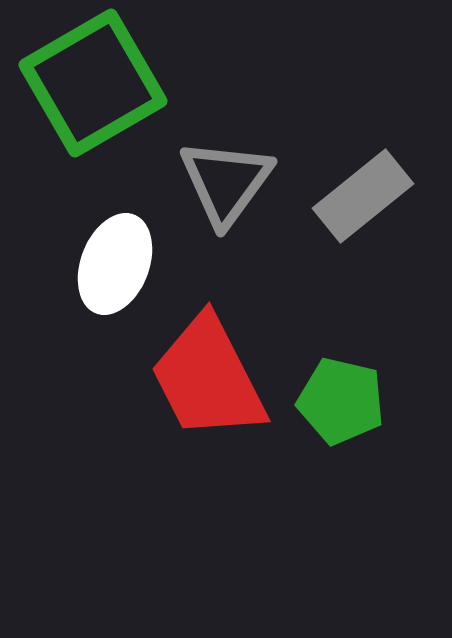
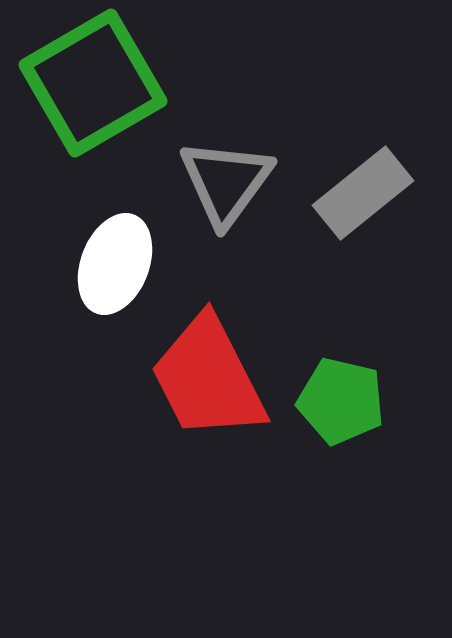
gray rectangle: moved 3 px up
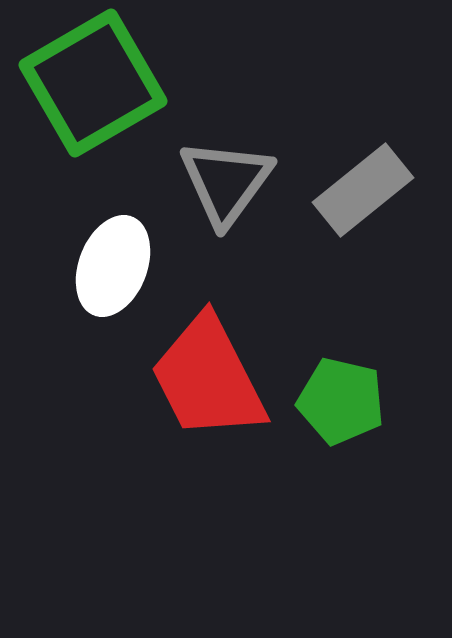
gray rectangle: moved 3 px up
white ellipse: moved 2 px left, 2 px down
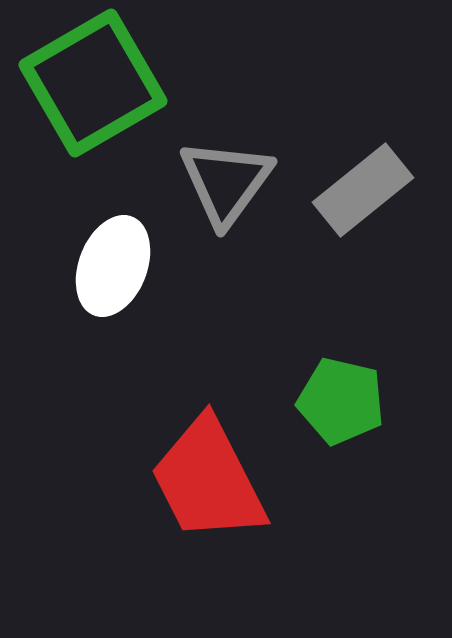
red trapezoid: moved 102 px down
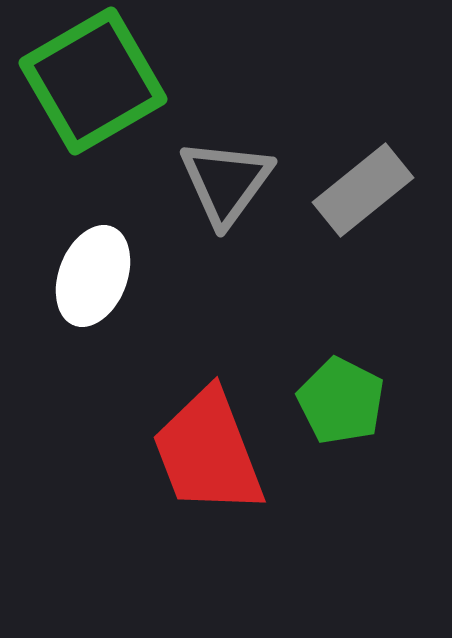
green square: moved 2 px up
white ellipse: moved 20 px left, 10 px down
green pentagon: rotated 14 degrees clockwise
red trapezoid: moved 28 px up; rotated 6 degrees clockwise
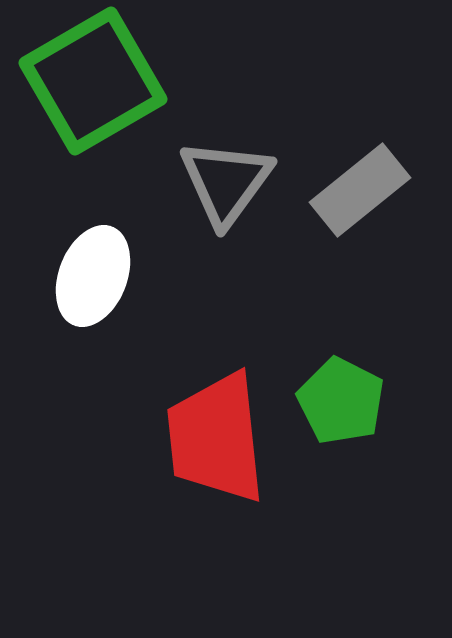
gray rectangle: moved 3 px left
red trapezoid: moved 8 px right, 14 px up; rotated 15 degrees clockwise
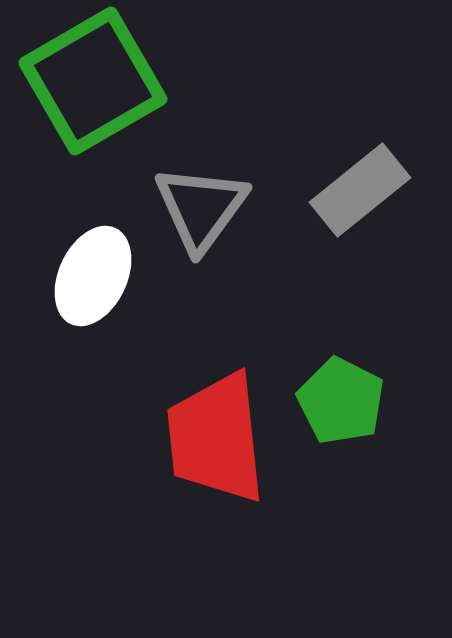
gray triangle: moved 25 px left, 26 px down
white ellipse: rotated 4 degrees clockwise
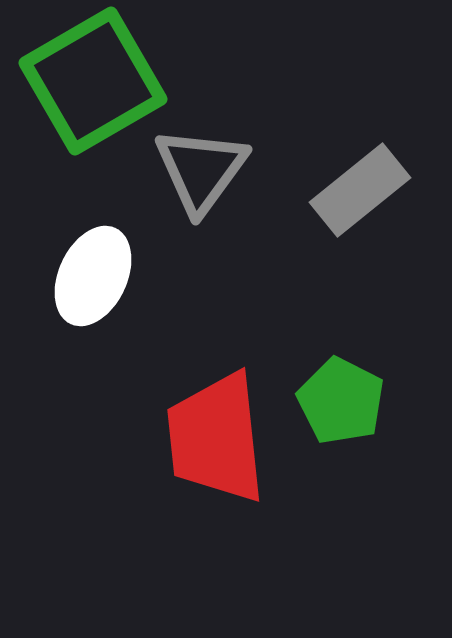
gray triangle: moved 38 px up
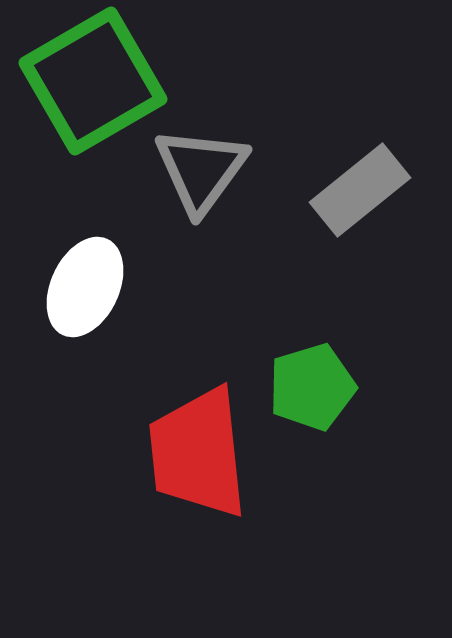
white ellipse: moved 8 px left, 11 px down
green pentagon: moved 29 px left, 14 px up; rotated 28 degrees clockwise
red trapezoid: moved 18 px left, 15 px down
